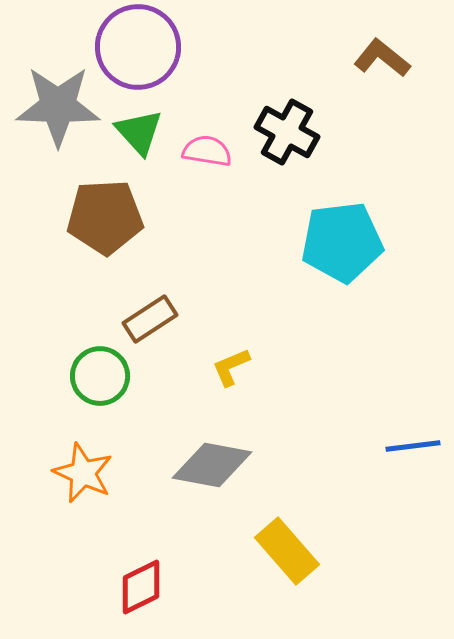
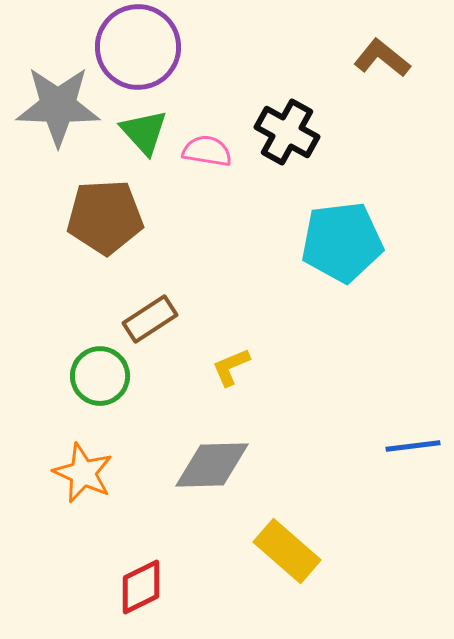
green triangle: moved 5 px right
gray diamond: rotated 12 degrees counterclockwise
yellow rectangle: rotated 8 degrees counterclockwise
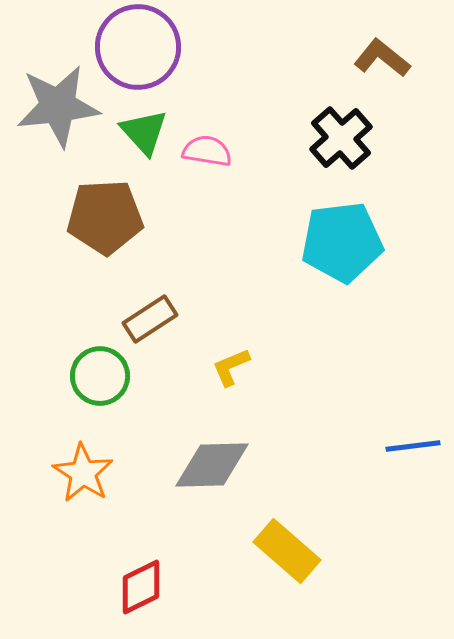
gray star: rotated 8 degrees counterclockwise
black cross: moved 54 px right, 6 px down; rotated 20 degrees clockwise
orange star: rotated 8 degrees clockwise
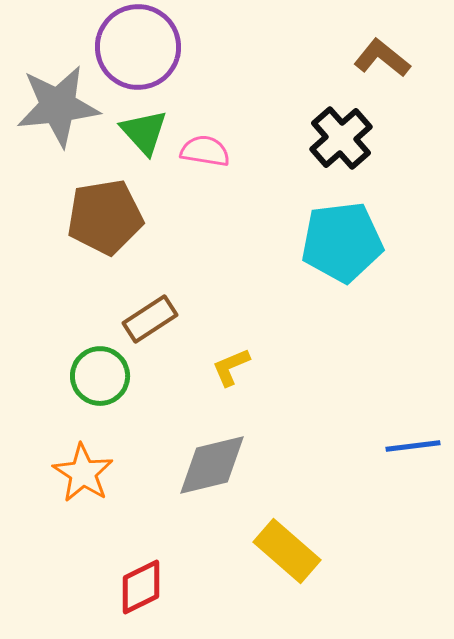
pink semicircle: moved 2 px left
brown pentagon: rotated 6 degrees counterclockwise
gray diamond: rotated 12 degrees counterclockwise
